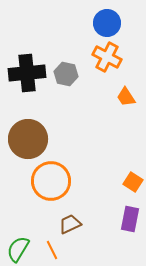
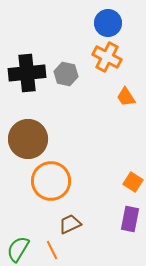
blue circle: moved 1 px right
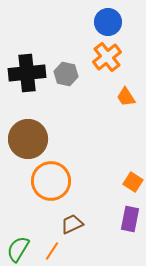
blue circle: moved 1 px up
orange cross: rotated 24 degrees clockwise
brown trapezoid: moved 2 px right
orange line: moved 1 px down; rotated 60 degrees clockwise
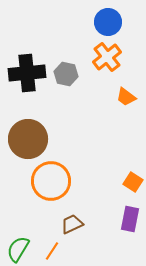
orange trapezoid: rotated 20 degrees counterclockwise
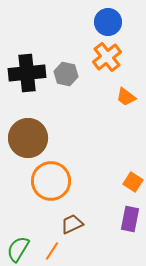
brown circle: moved 1 px up
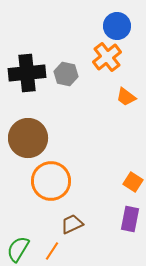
blue circle: moved 9 px right, 4 px down
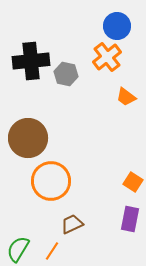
black cross: moved 4 px right, 12 px up
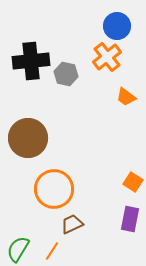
orange circle: moved 3 px right, 8 px down
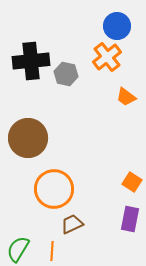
orange square: moved 1 px left
orange line: rotated 30 degrees counterclockwise
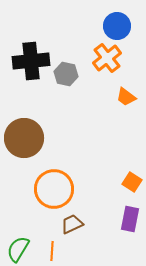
orange cross: moved 1 px down
brown circle: moved 4 px left
